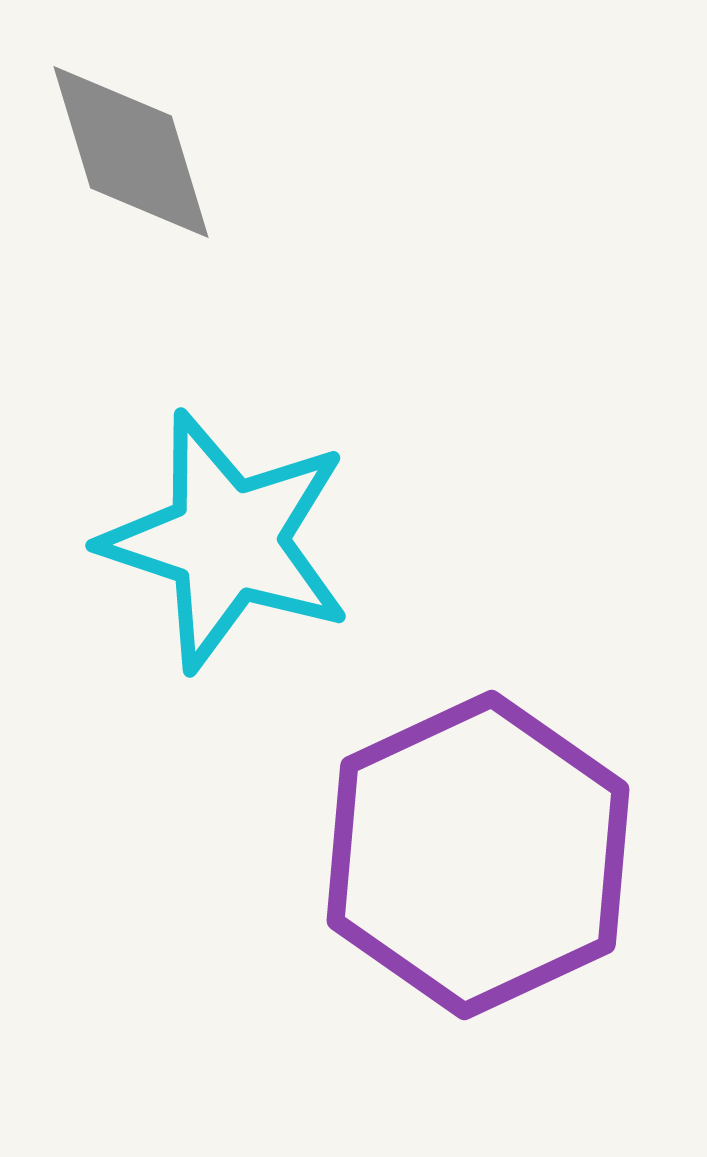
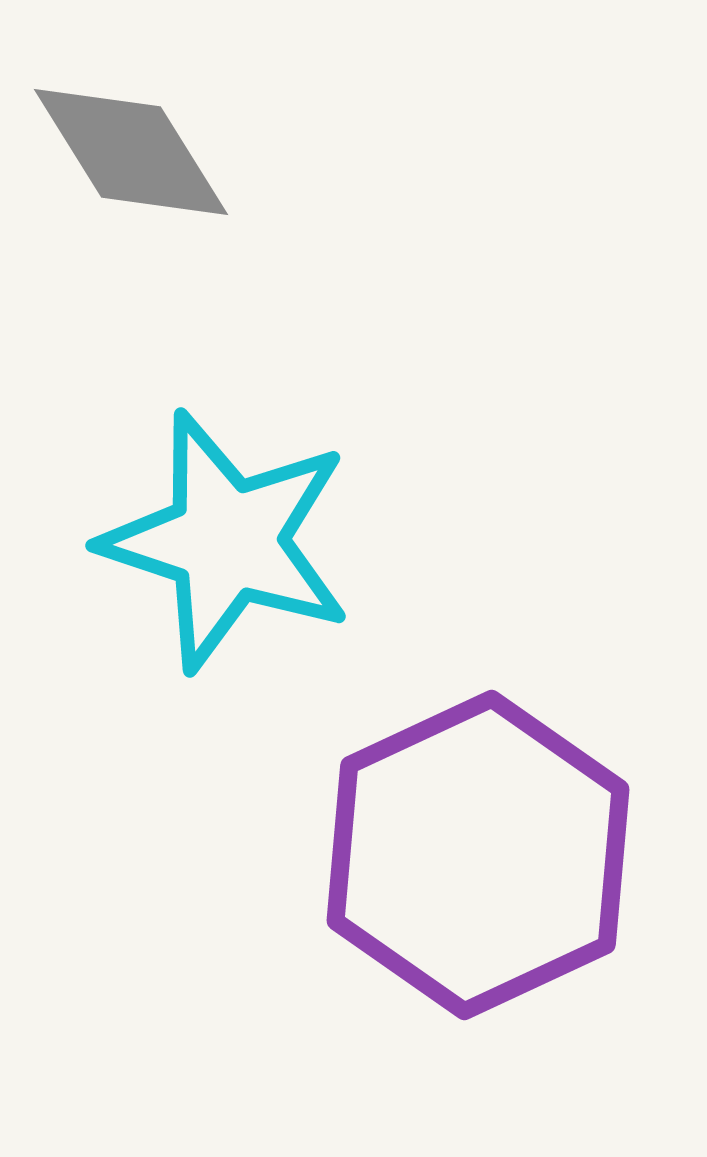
gray diamond: rotated 15 degrees counterclockwise
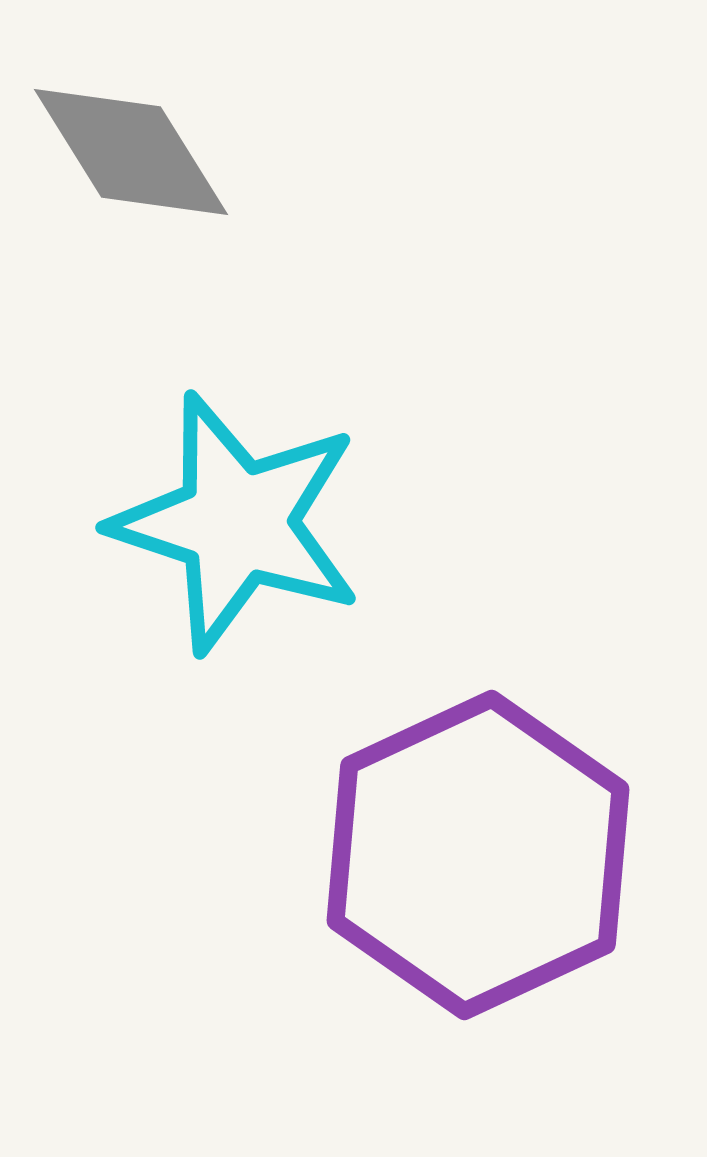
cyan star: moved 10 px right, 18 px up
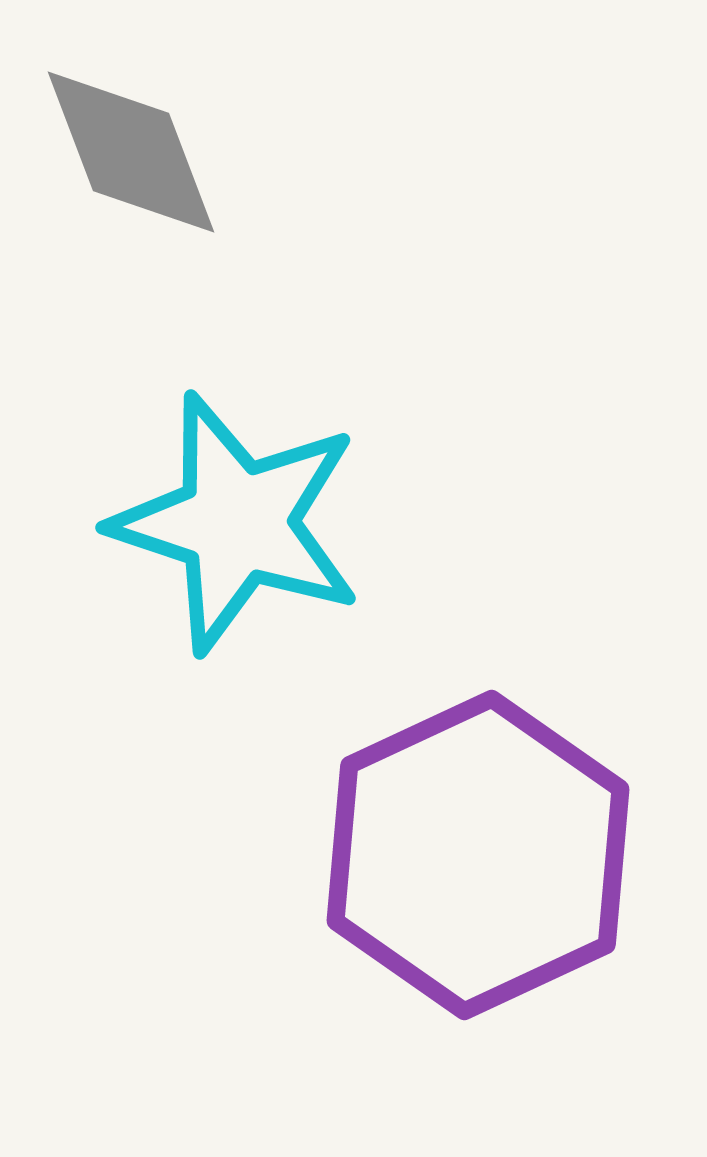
gray diamond: rotated 11 degrees clockwise
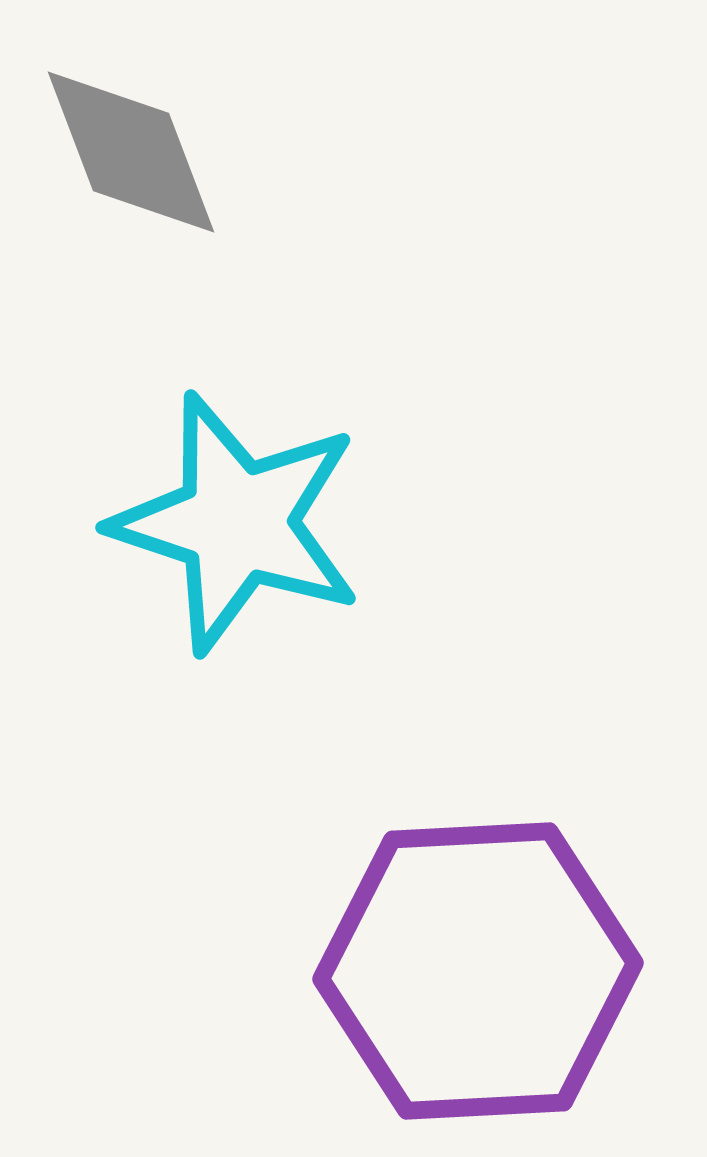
purple hexagon: moved 116 px down; rotated 22 degrees clockwise
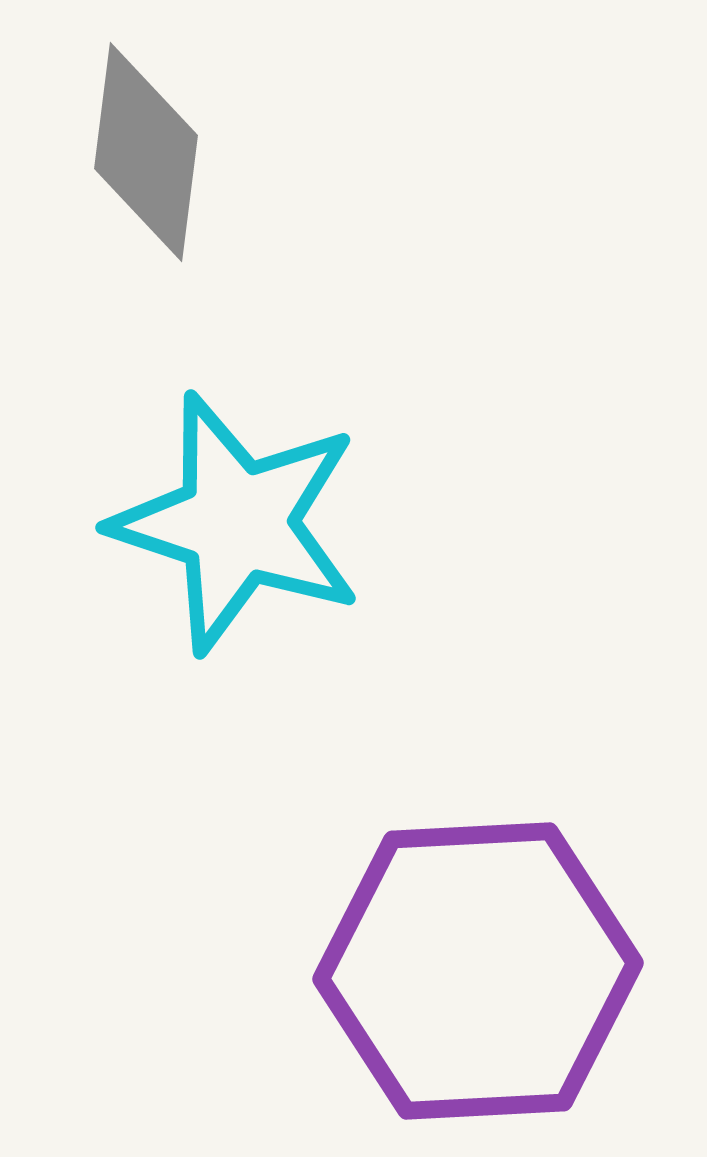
gray diamond: moved 15 px right; rotated 28 degrees clockwise
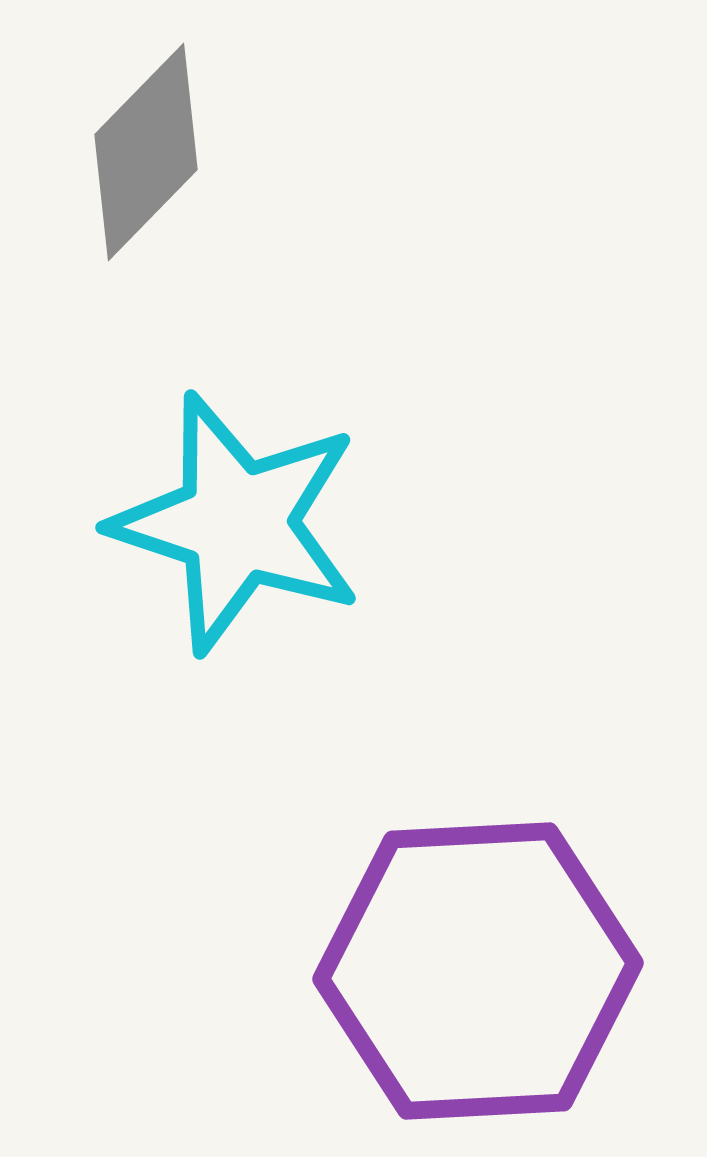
gray diamond: rotated 37 degrees clockwise
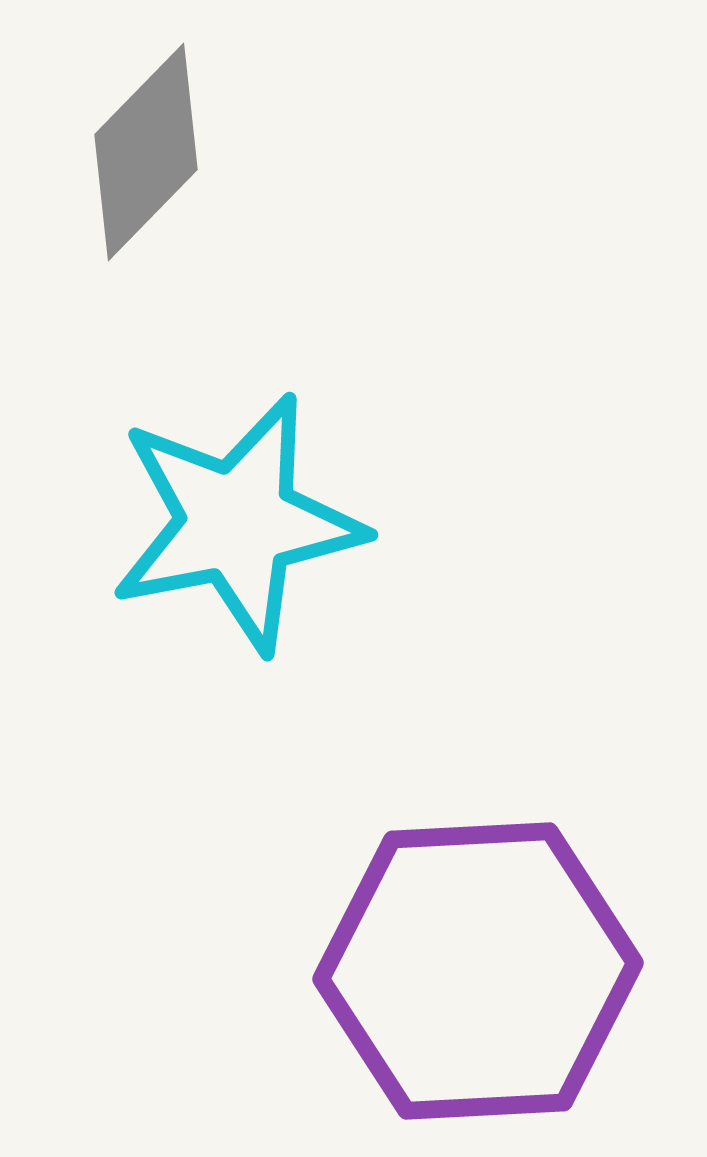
cyan star: rotated 29 degrees counterclockwise
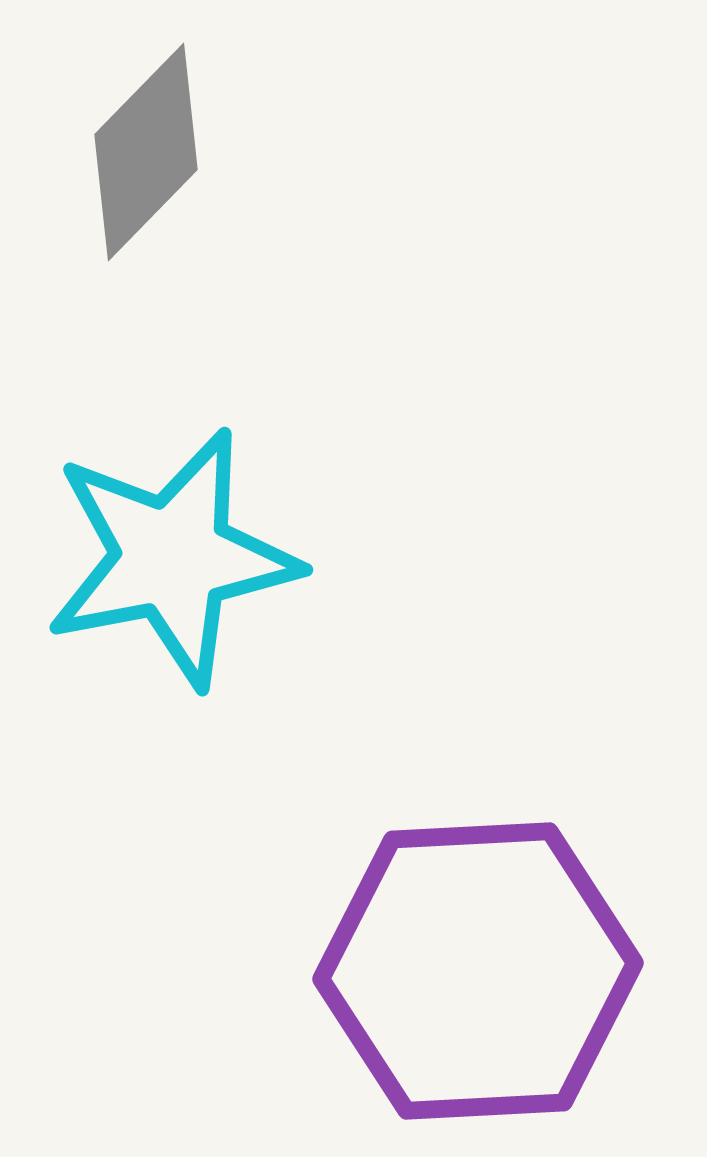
cyan star: moved 65 px left, 35 px down
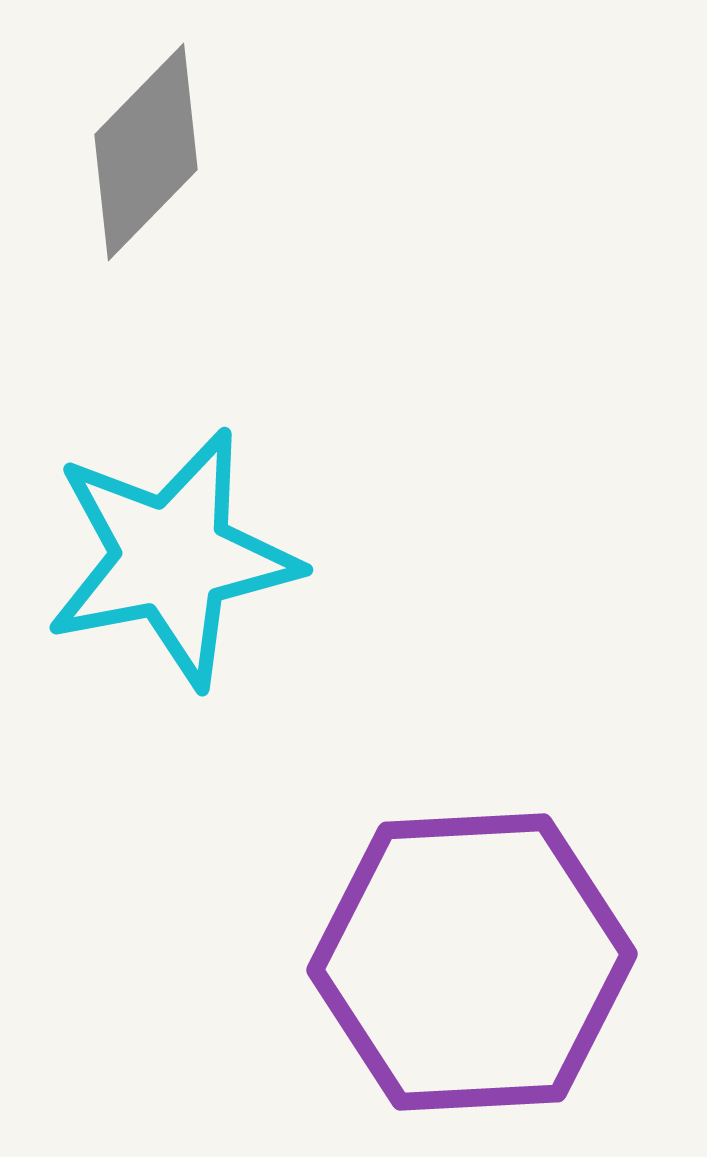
purple hexagon: moved 6 px left, 9 px up
